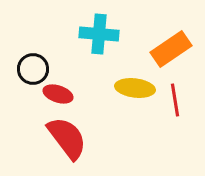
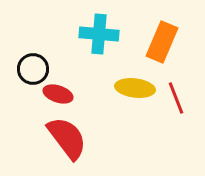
orange rectangle: moved 9 px left, 7 px up; rotated 33 degrees counterclockwise
red line: moved 1 px right, 2 px up; rotated 12 degrees counterclockwise
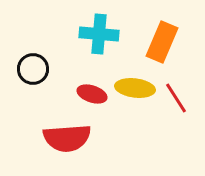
red ellipse: moved 34 px right
red line: rotated 12 degrees counterclockwise
red semicircle: rotated 123 degrees clockwise
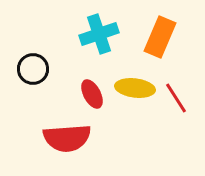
cyan cross: rotated 24 degrees counterclockwise
orange rectangle: moved 2 px left, 5 px up
red ellipse: rotated 44 degrees clockwise
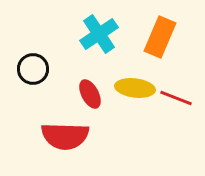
cyan cross: rotated 15 degrees counterclockwise
red ellipse: moved 2 px left
red line: rotated 36 degrees counterclockwise
red semicircle: moved 2 px left, 2 px up; rotated 6 degrees clockwise
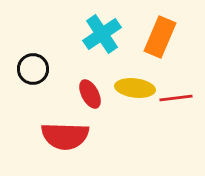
cyan cross: moved 3 px right
red line: rotated 28 degrees counterclockwise
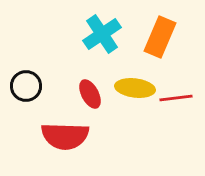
black circle: moved 7 px left, 17 px down
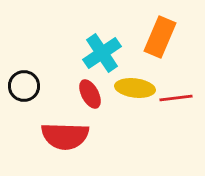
cyan cross: moved 19 px down
black circle: moved 2 px left
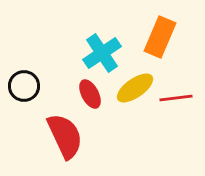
yellow ellipse: rotated 42 degrees counterclockwise
red semicircle: rotated 117 degrees counterclockwise
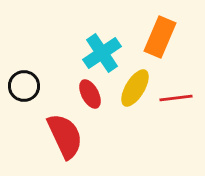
yellow ellipse: rotated 24 degrees counterclockwise
